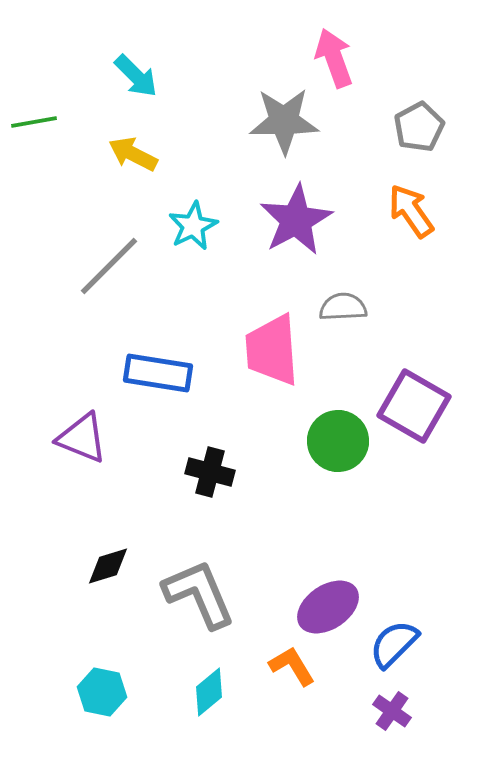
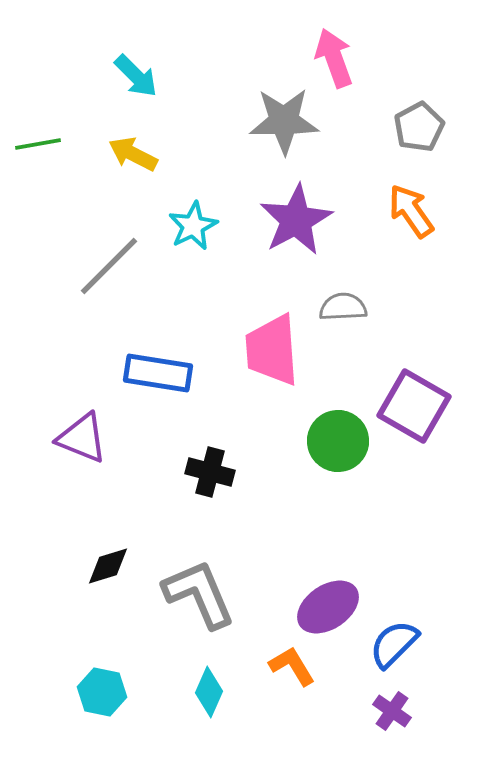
green line: moved 4 px right, 22 px down
cyan diamond: rotated 27 degrees counterclockwise
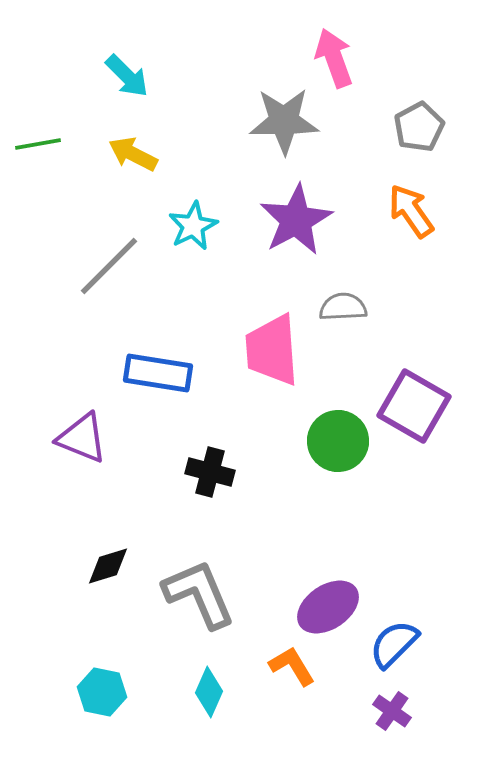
cyan arrow: moved 9 px left
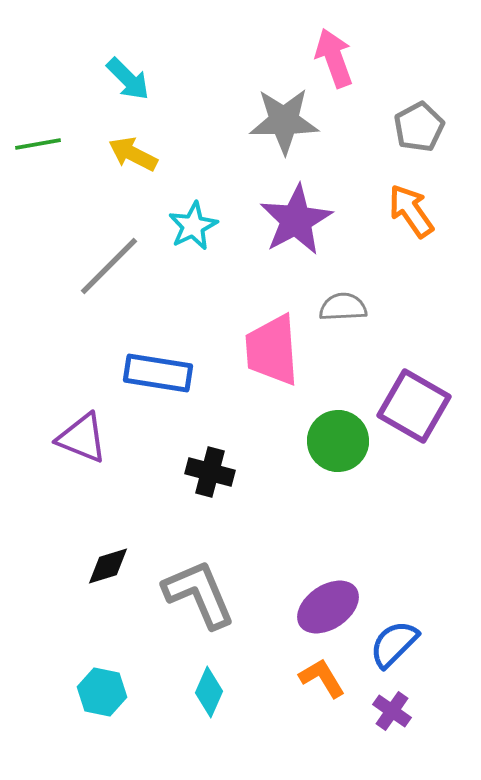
cyan arrow: moved 1 px right, 3 px down
orange L-shape: moved 30 px right, 12 px down
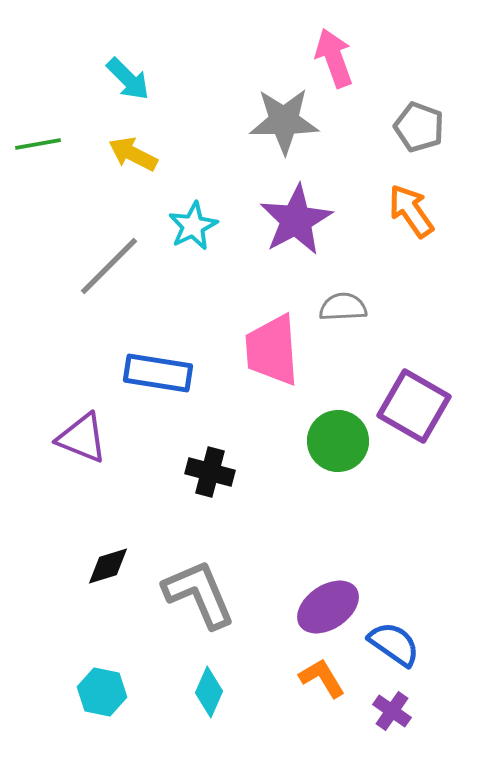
gray pentagon: rotated 24 degrees counterclockwise
blue semicircle: rotated 80 degrees clockwise
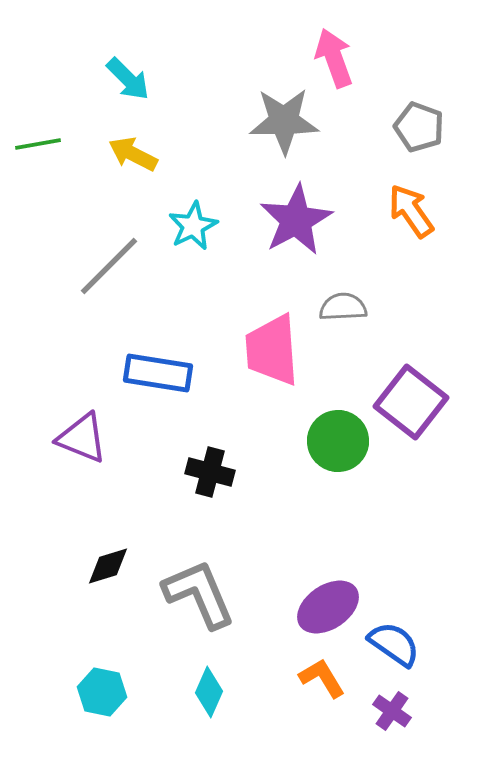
purple square: moved 3 px left, 4 px up; rotated 8 degrees clockwise
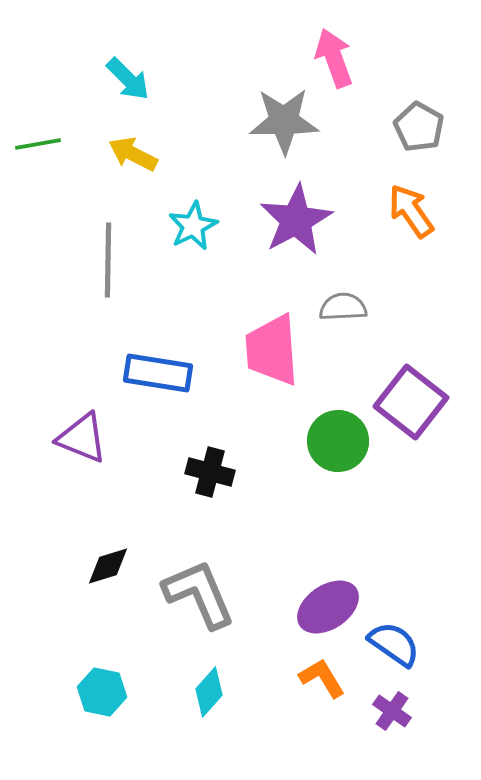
gray pentagon: rotated 9 degrees clockwise
gray line: moved 1 px left, 6 px up; rotated 44 degrees counterclockwise
cyan diamond: rotated 18 degrees clockwise
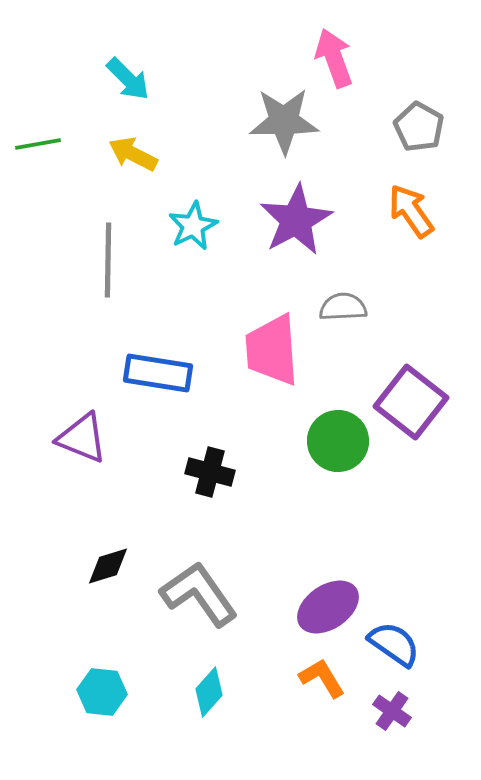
gray L-shape: rotated 12 degrees counterclockwise
cyan hexagon: rotated 6 degrees counterclockwise
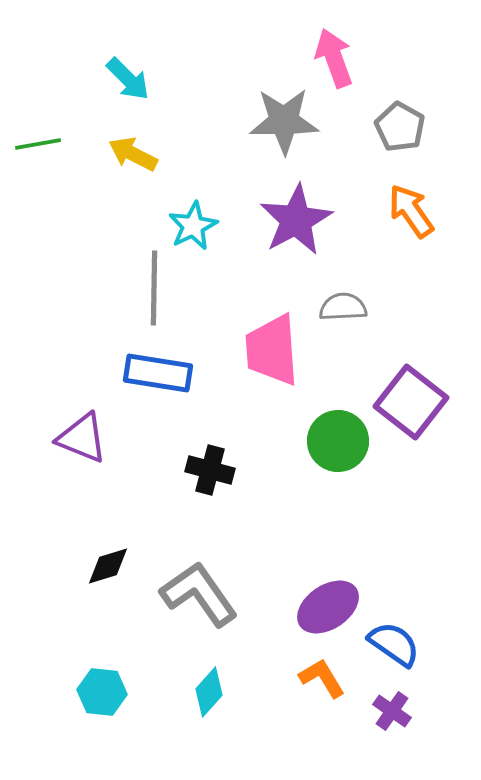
gray pentagon: moved 19 px left
gray line: moved 46 px right, 28 px down
black cross: moved 2 px up
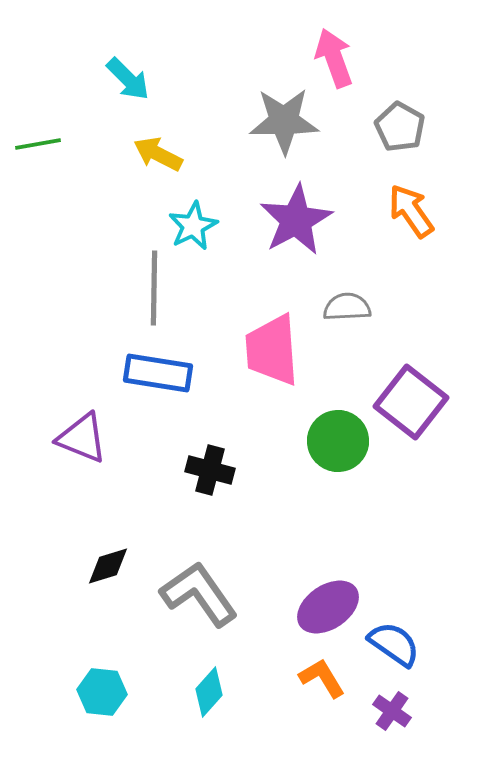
yellow arrow: moved 25 px right
gray semicircle: moved 4 px right
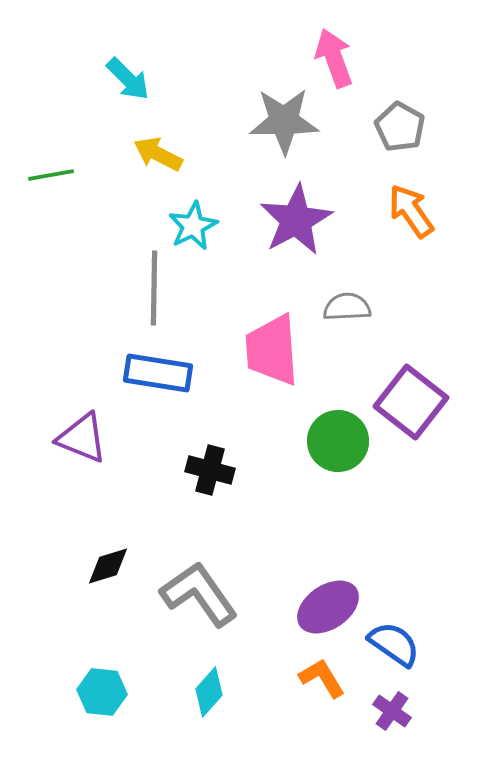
green line: moved 13 px right, 31 px down
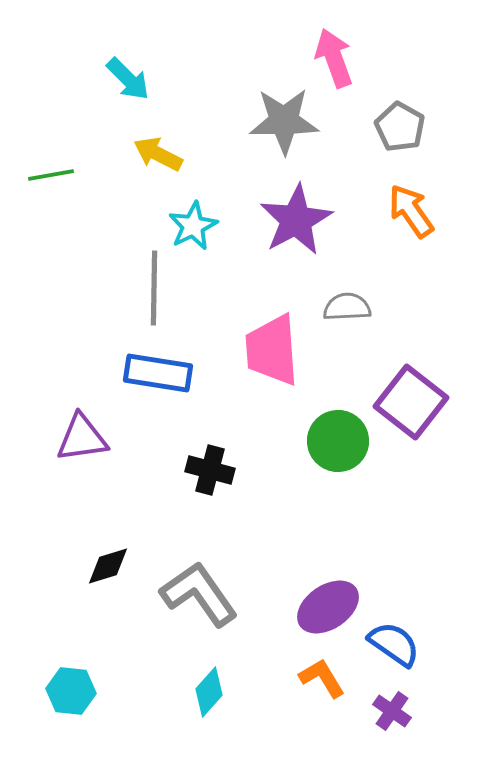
purple triangle: rotated 30 degrees counterclockwise
cyan hexagon: moved 31 px left, 1 px up
